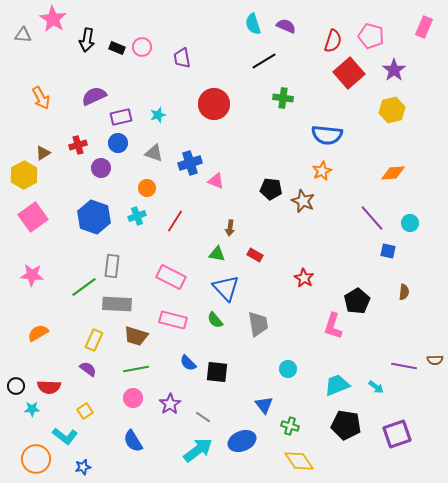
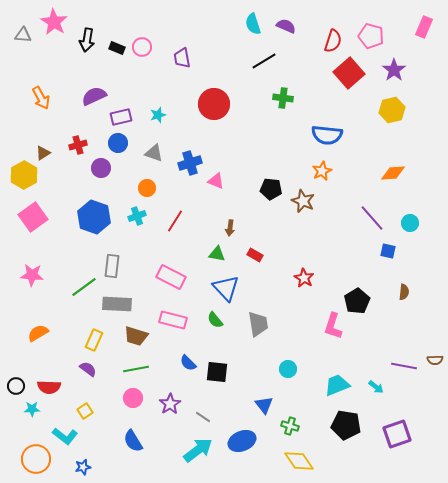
pink star at (53, 19): moved 1 px right, 3 px down
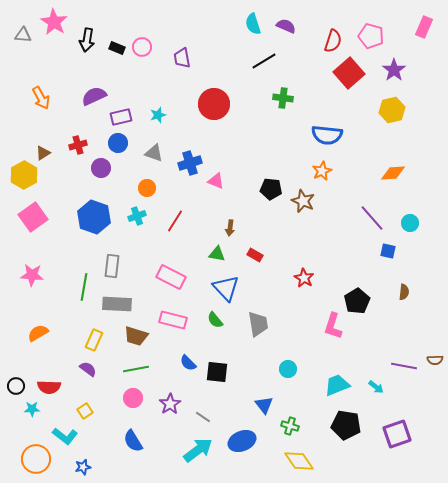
green line at (84, 287): rotated 44 degrees counterclockwise
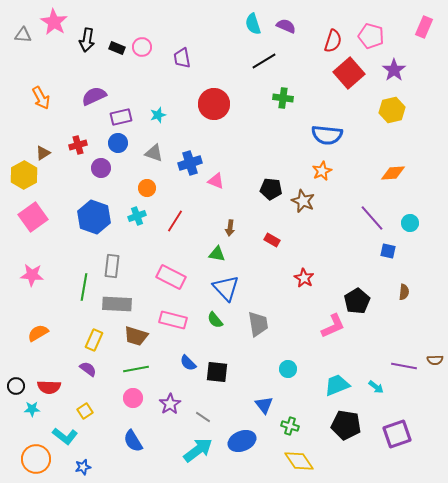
red rectangle at (255, 255): moved 17 px right, 15 px up
pink L-shape at (333, 326): rotated 132 degrees counterclockwise
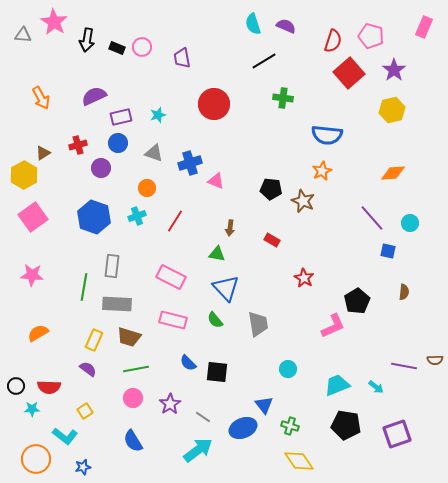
brown trapezoid at (136, 336): moved 7 px left, 1 px down
blue ellipse at (242, 441): moved 1 px right, 13 px up
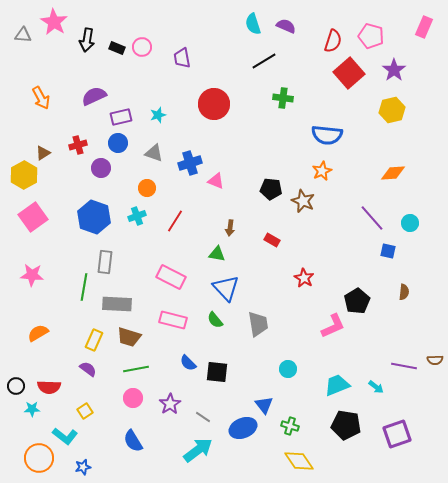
gray rectangle at (112, 266): moved 7 px left, 4 px up
orange circle at (36, 459): moved 3 px right, 1 px up
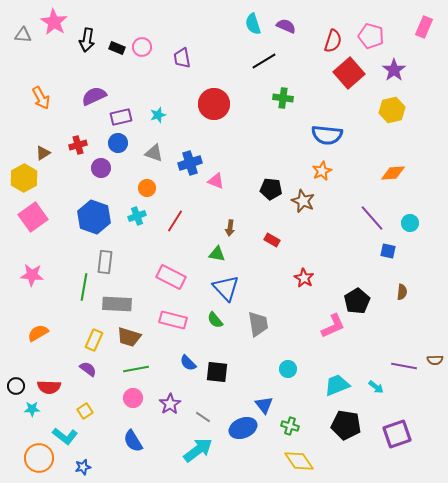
yellow hexagon at (24, 175): moved 3 px down
brown semicircle at (404, 292): moved 2 px left
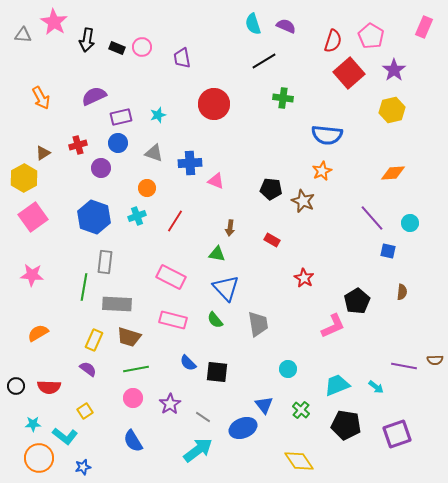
pink pentagon at (371, 36): rotated 15 degrees clockwise
blue cross at (190, 163): rotated 15 degrees clockwise
cyan star at (32, 409): moved 1 px right, 15 px down
green cross at (290, 426): moved 11 px right, 16 px up; rotated 24 degrees clockwise
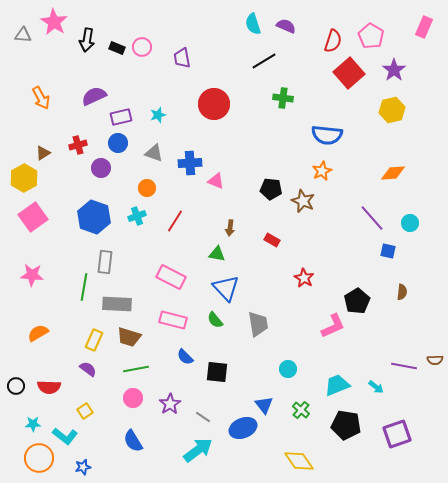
blue semicircle at (188, 363): moved 3 px left, 6 px up
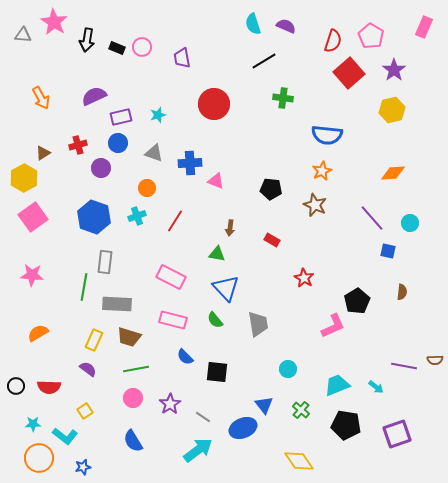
brown star at (303, 201): moved 12 px right, 4 px down
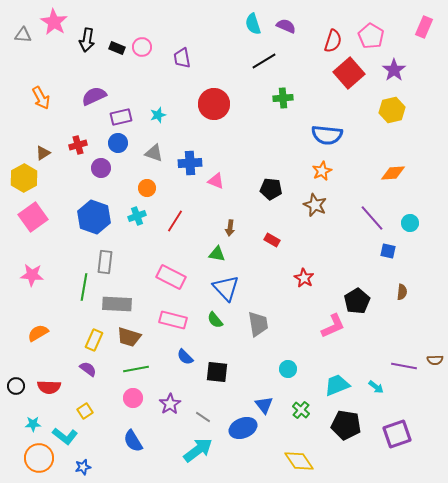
green cross at (283, 98): rotated 12 degrees counterclockwise
